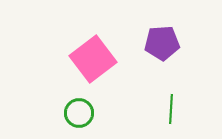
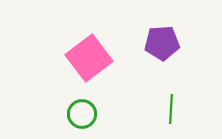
pink square: moved 4 px left, 1 px up
green circle: moved 3 px right, 1 px down
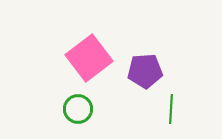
purple pentagon: moved 17 px left, 28 px down
green circle: moved 4 px left, 5 px up
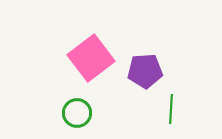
pink square: moved 2 px right
green circle: moved 1 px left, 4 px down
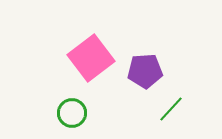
green line: rotated 40 degrees clockwise
green circle: moved 5 px left
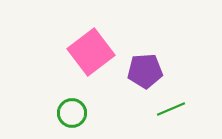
pink square: moved 6 px up
green line: rotated 24 degrees clockwise
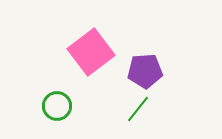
green line: moved 33 px left; rotated 28 degrees counterclockwise
green circle: moved 15 px left, 7 px up
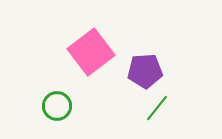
green line: moved 19 px right, 1 px up
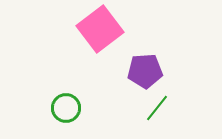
pink square: moved 9 px right, 23 px up
green circle: moved 9 px right, 2 px down
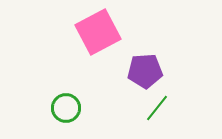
pink square: moved 2 px left, 3 px down; rotated 9 degrees clockwise
